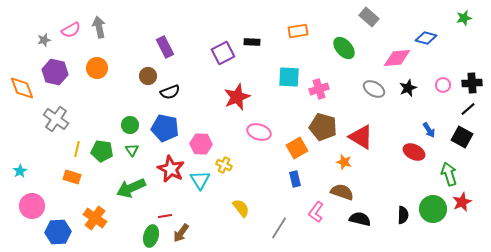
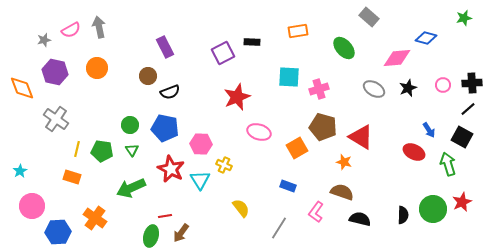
green arrow at (449, 174): moved 1 px left, 10 px up
blue rectangle at (295, 179): moved 7 px left, 7 px down; rotated 56 degrees counterclockwise
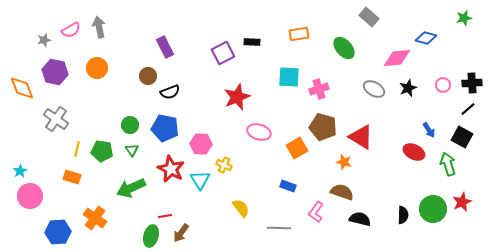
orange rectangle at (298, 31): moved 1 px right, 3 px down
pink circle at (32, 206): moved 2 px left, 10 px up
gray line at (279, 228): rotated 60 degrees clockwise
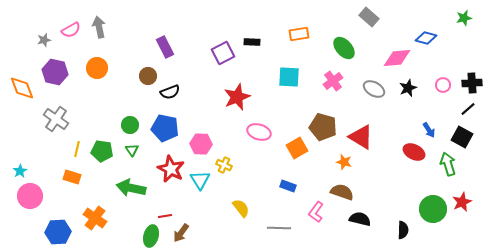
pink cross at (319, 89): moved 14 px right, 8 px up; rotated 18 degrees counterclockwise
green arrow at (131, 188): rotated 36 degrees clockwise
black semicircle at (403, 215): moved 15 px down
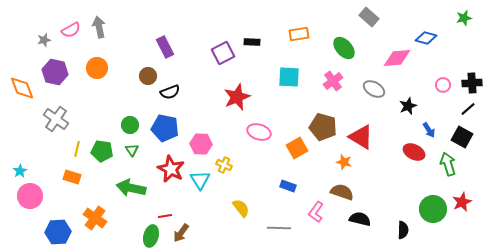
black star at (408, 88): moved 18 px down
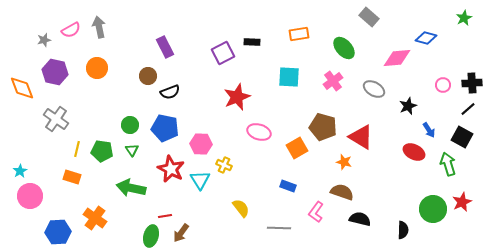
green star at (464, 18): rotated 14 degrees counterclockwise
